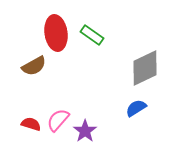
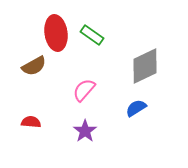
gray diamond: moved 2 px up
pink semicircle: moved 26 px right, 30 px up
red semicircle: moved 2 px up; rotated 12 degrees counterclockwise
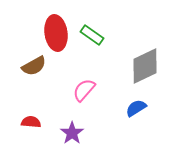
purple star: moved 13 px left, 2 px down
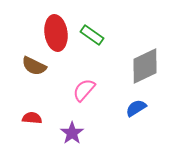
brown semicircle: rotated 55 degrees clockwise
red semicircle: moved 1 px right, 4 px up
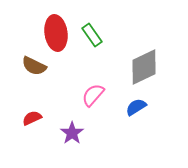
green rectangle: rotated 20 degrees clockwise
gray diamond: moved 1 px left, 1 px down
pink semicircle: moved 9 px right, 5 px down
blue semicircle: moved 1 px up
red semicircle: rotated 30 degrees counterclockwise
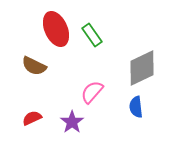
red ellipse: moved 4 px up; rotated 16 degrees counterclockwise
gray diamond: moved 2 px left, 1 px down
pink semicircle: moved 1 px left, 3 px up
blue semicircle: rotated 65 degrees counterclockwise
purple star: moved 11 px up
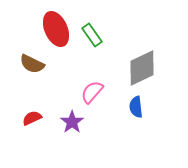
brown semicircle: moved 2 px left, 2 px up
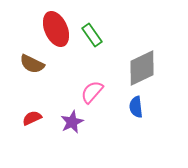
purple star: rotated 10 degrees clockwise
